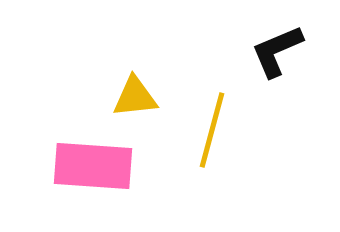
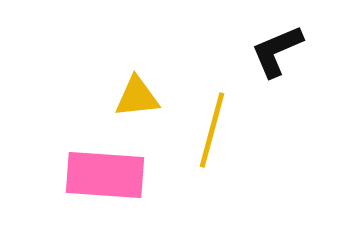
yellow triangle: moved 2 px right
pink rectangle: moved 12 px right, 9 px down
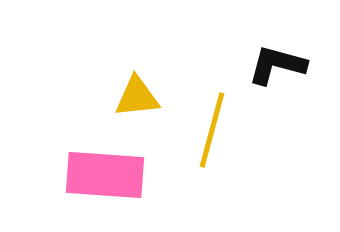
black L-shape: moved 14 px down; rotated 38 degrees clockwise
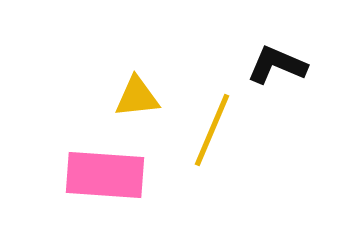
black L-shape: rotated 8 degrees clockwise
yellow line: rotated 8 degrees clockwise
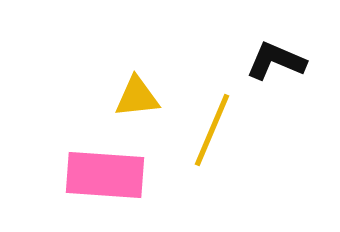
black L-shape: moved 1 px left, 4 px up
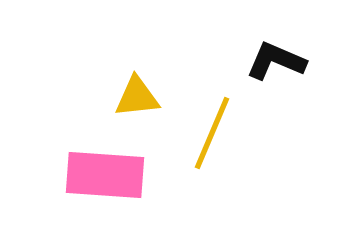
yellow line: moved 3 px down
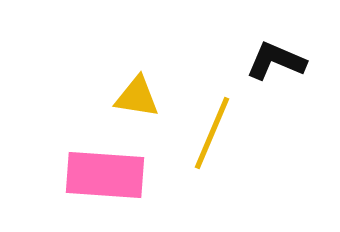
yellow triangle: rotated 15 degrees clockwise
